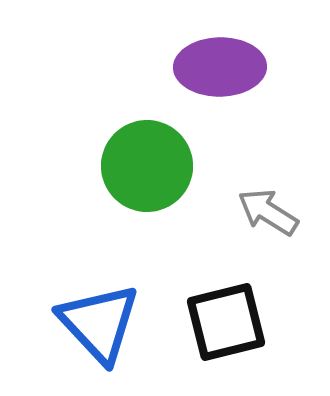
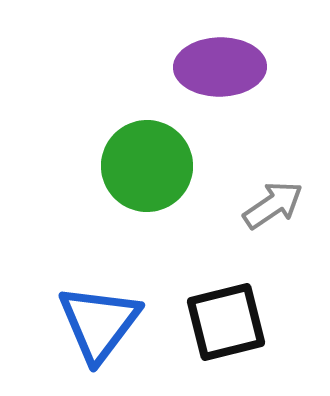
gray arrow: moved 5 px right, 7 px up; rotated 114 degrees clockwise
blue triangle: rotated 20 degrees clockwise
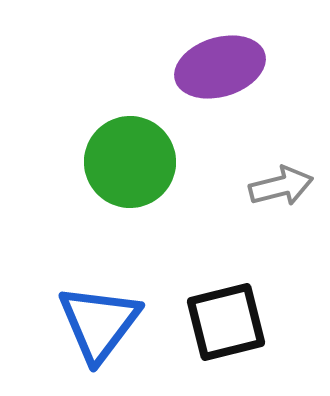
purple ellipse: rotated 16 degrees counterclockwise
green circle: moved 17 px left, 4 px up
gray arrow: moved 8 px right, 19 px up; rotated 20 degrees clockwise
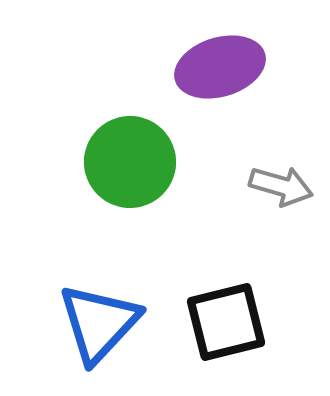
gray arrow: rotated 30 degrees clockwise
blue triangle: rotated 6 degrees clockwise
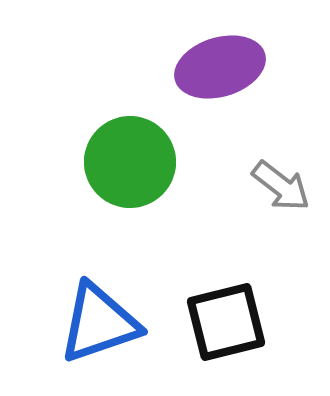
gray arrow: rotated 22 degrees clockwise
blue triangle: rotated 28 degrees clockwise
